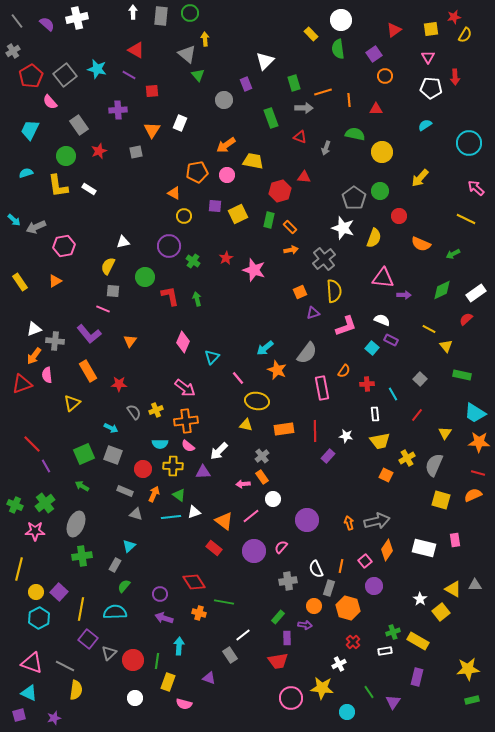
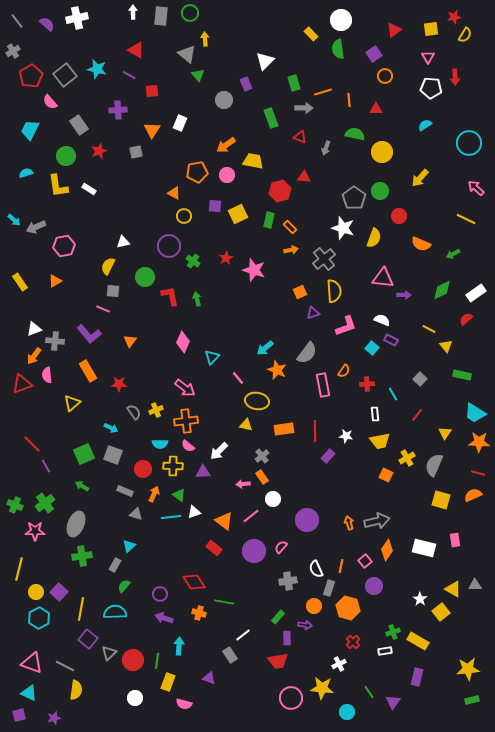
pink rectangle at (322, 388): moved 1 px right, 3 px up
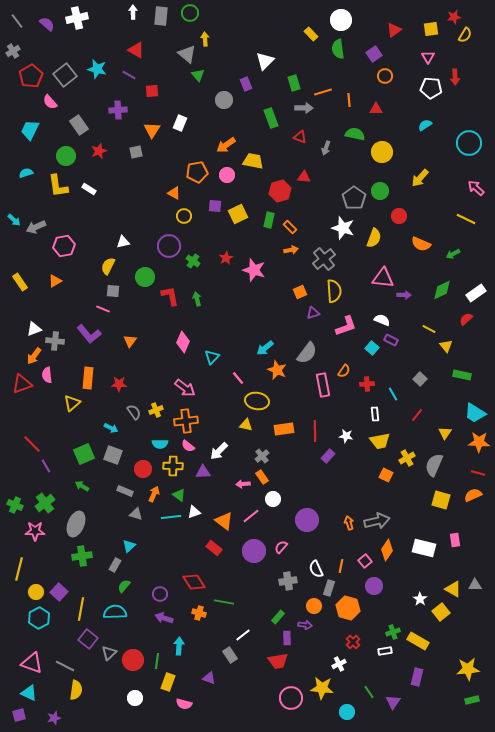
orange rectangle at (88, 371): moved 7 px down; rotated 35 degrees clockwise
